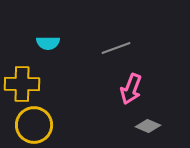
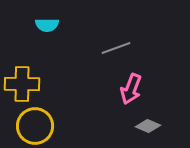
cyan semicircle: moved 1 px left, 18 px up
yellow circle: moved 1 px right, 1 px down
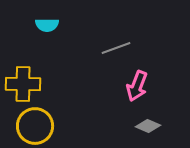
yellow cross: moved 1 px right
pink arrow: moved 6 px right, 3 px up
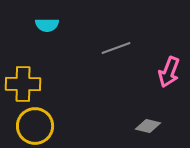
pink arrow: moved 32 px right, 14 px up
gray diamond: rotated 10 degrees counterclockwise
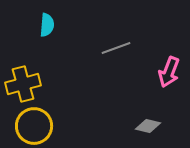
cyan semicircle: rotated 85 degrees counterclockwise
yellow cross: rotated 16 degrees counterclockwise
yellow circle: moved 1 px left
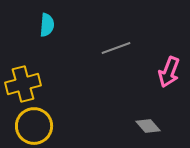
gray diamond: rotated 35 degrees clockwise
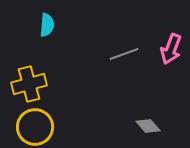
gray line: moved 8 px right, 6 px down
pink arrow: moved 2 px right, 23 px up
yellow cross: moved 6 px right
yellow circle: moved 1 px right, 1 px down
